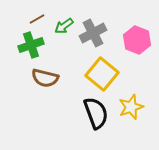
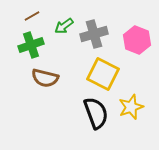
brown line: moved 5 px left, 3 px up
gray cross: moved 1 px right, 1 px down; rotated 12 degrees clockwise
yellow square: moved 1 px right; rotated 12 degrees counterclockwise
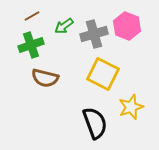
pink hexagon: moved 10 px left, 14 px up
black semicircle: moved 1 px left, 10 px down
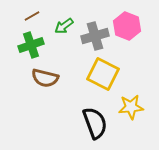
gray cross: moved 1 px right, 2 px down
yellow star: rotated 15 degrees clockwise
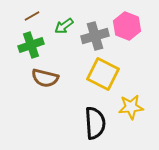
black semicircle: rotated 16 degrees clockwise
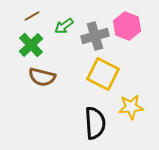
green cross: rotated 25 degrees counterclockwise
brown semicircle: moved 3 px left, 1 px up
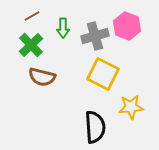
green arrow: moved 1 px left, 2 px down; rotated 54 degrees counterclockwise
black semicircle: moved 4 px down
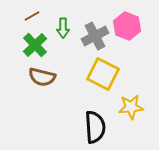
gray cross: rotated 12 degrees counterclockwise
green cross: moved 4 px right
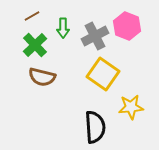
yellow square: rotated 8 degrees clockwise
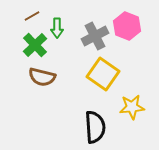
green arrow: moved 6 px left
yellow star: moved 1 px right
